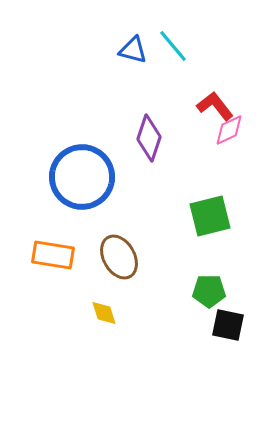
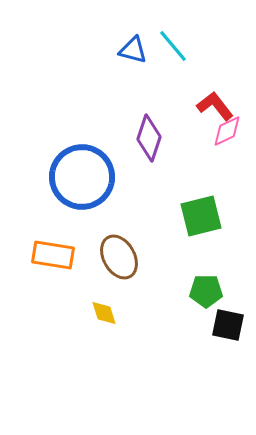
pink diamond: moved 2 px left, 1 px down
green square: moved 9 px left
green pentagon: moved 3 px left
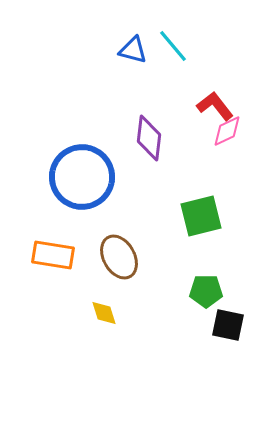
purple diamond: rotated 12 degrees counterclockwise
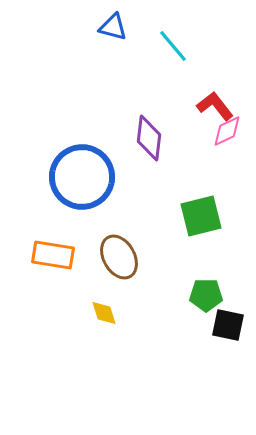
blue triangle: moved 20 px left, 23 px up
green pentagon: moved 4 px down
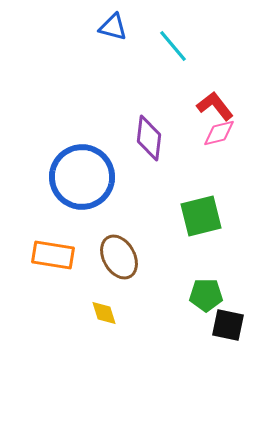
pink diamond: moved 8 px left, 2 px down; rotated 12 degrees clockwise
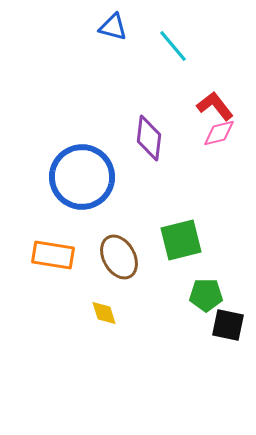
green square: moved 20 px left, 24 px down
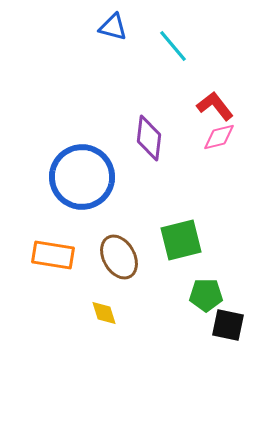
pink diamond: moved 4 px down
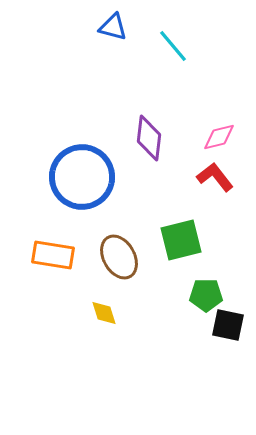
red L-shape: moved 71 px down
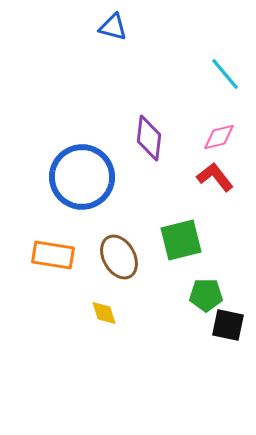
cyan line: moved 52 px right, 28 px down
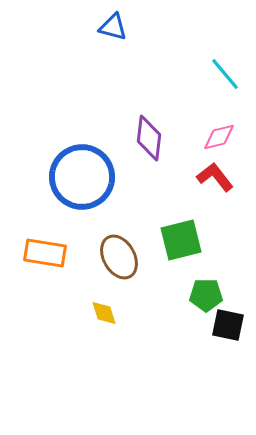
orange rectangle: moved 8 px left, 2 px up
